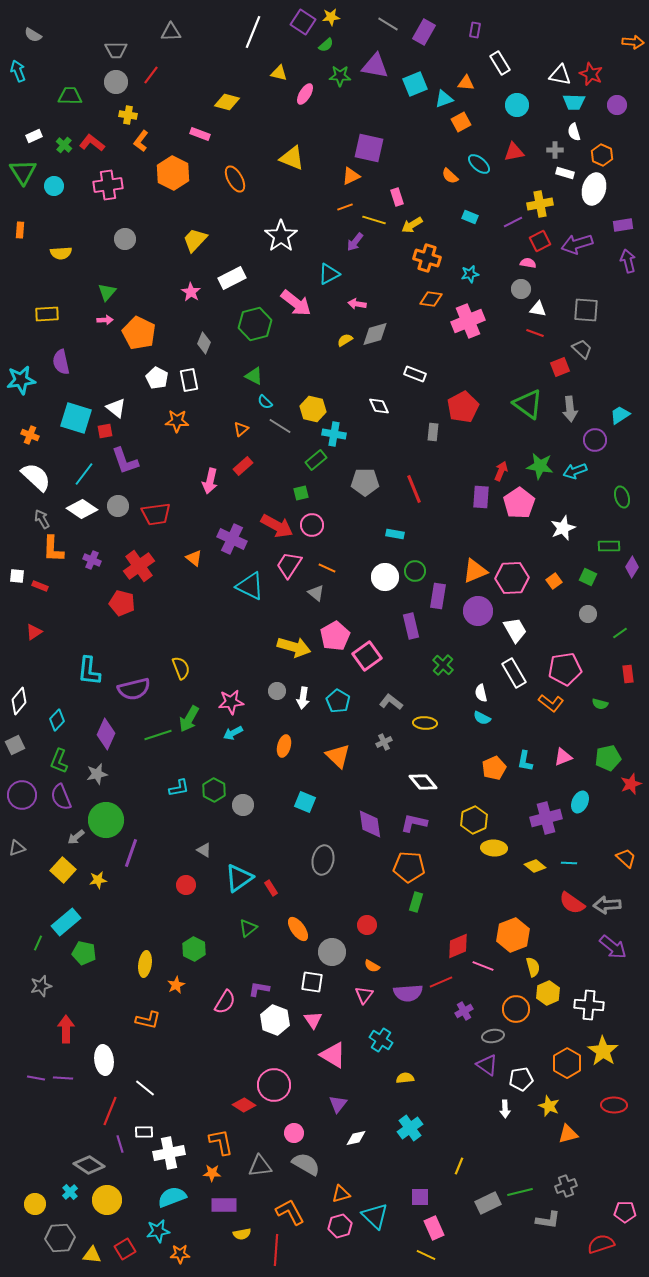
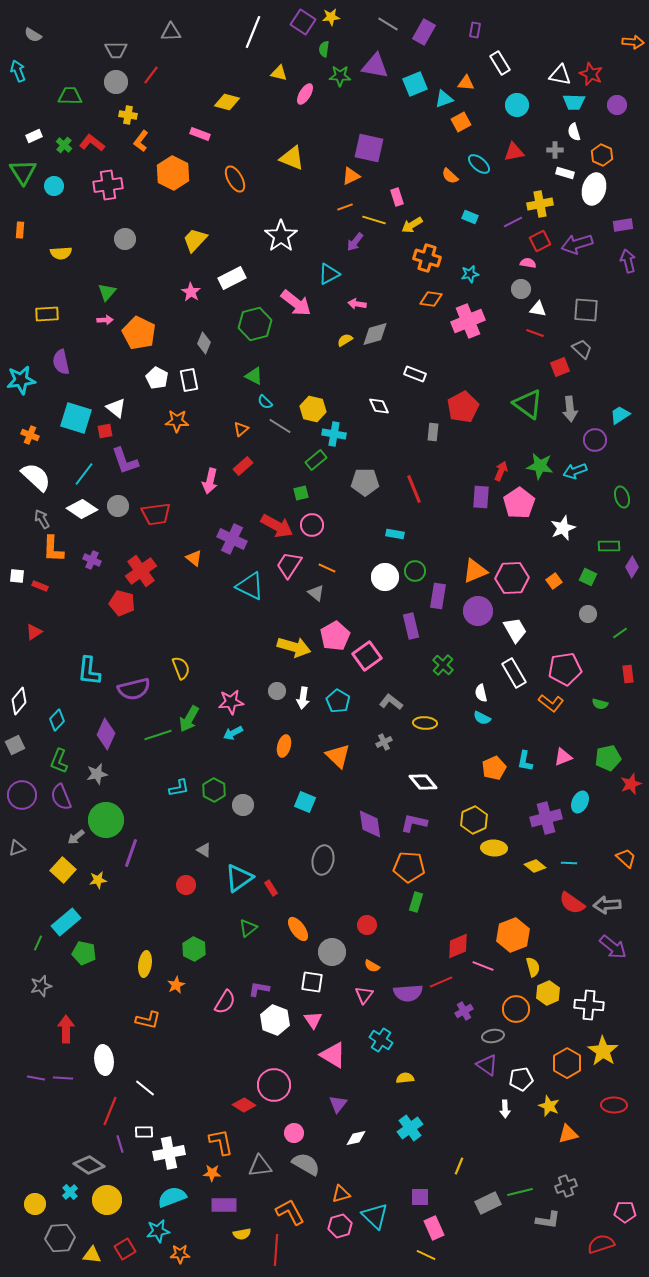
green semicircle at (326, 45): moved 2 px left, 4 px down; rotated 140 degrees clockwise
red cross at (139, 566): moved 2 px right, 5 px down
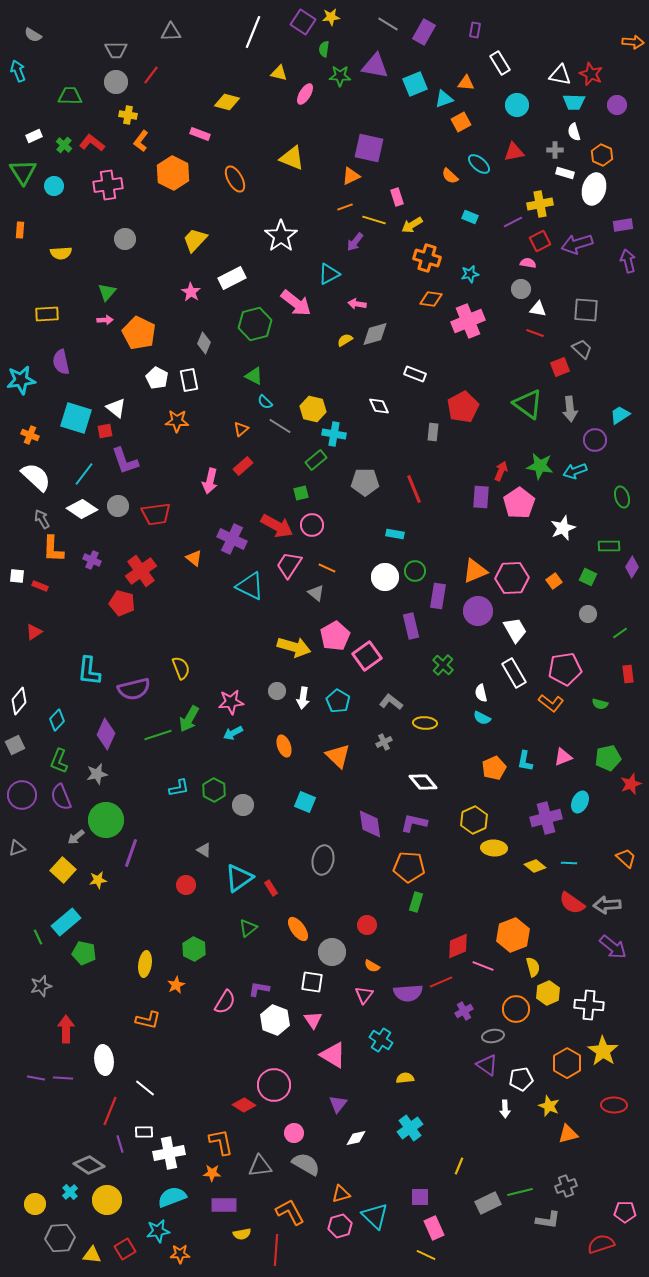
orange ellipse at (284, 746): rotated 35 degrees counterclockwise
green line at (38, 943): moved 6 px up; rotated 49 degrees counterclockwise
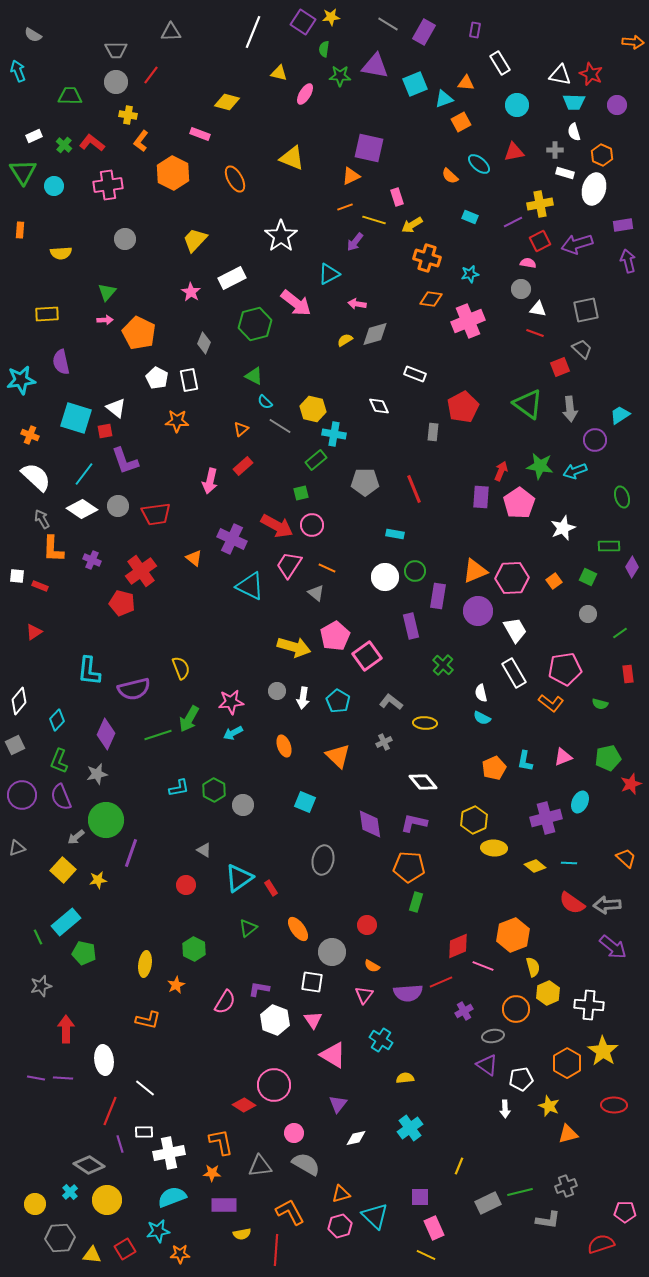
gray square at (586, 310): rotated 16 degrees counterclockwise
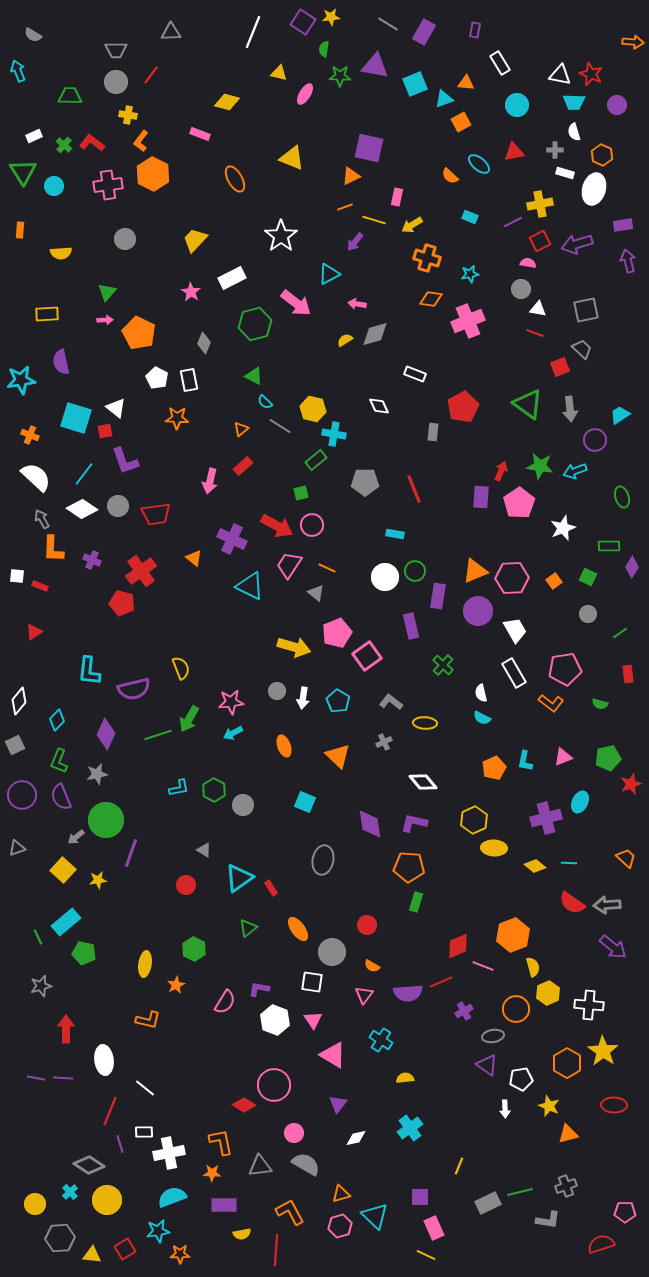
orange hexagon at (173, 173): moved 20 px left, 1 px down
pink rectangle at (397, 197): rotated 30 degrees clockwise
orange star at (177, 421): moved 3 px up
pink pentagon at (335, 636): moved 2 px right, 3 px up; rotated 8 degrees clockwise
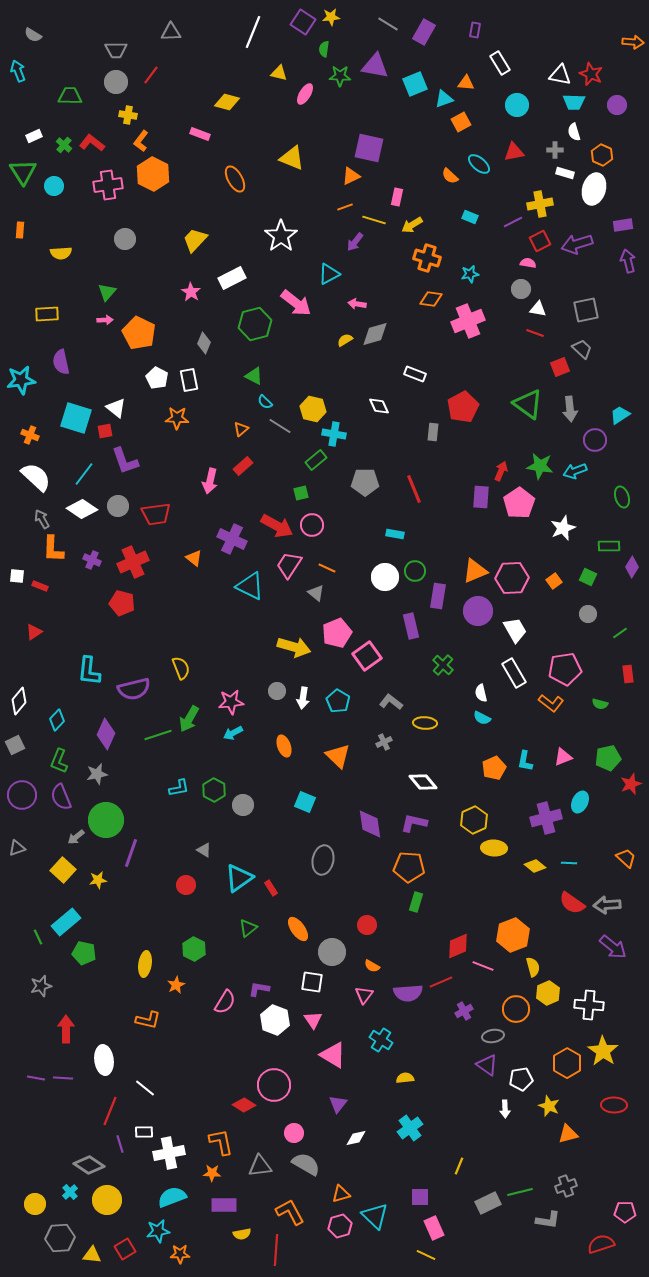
red cross at (141, 571): moved 8 px left, 9 px up; rotated 12 degrees clockwise
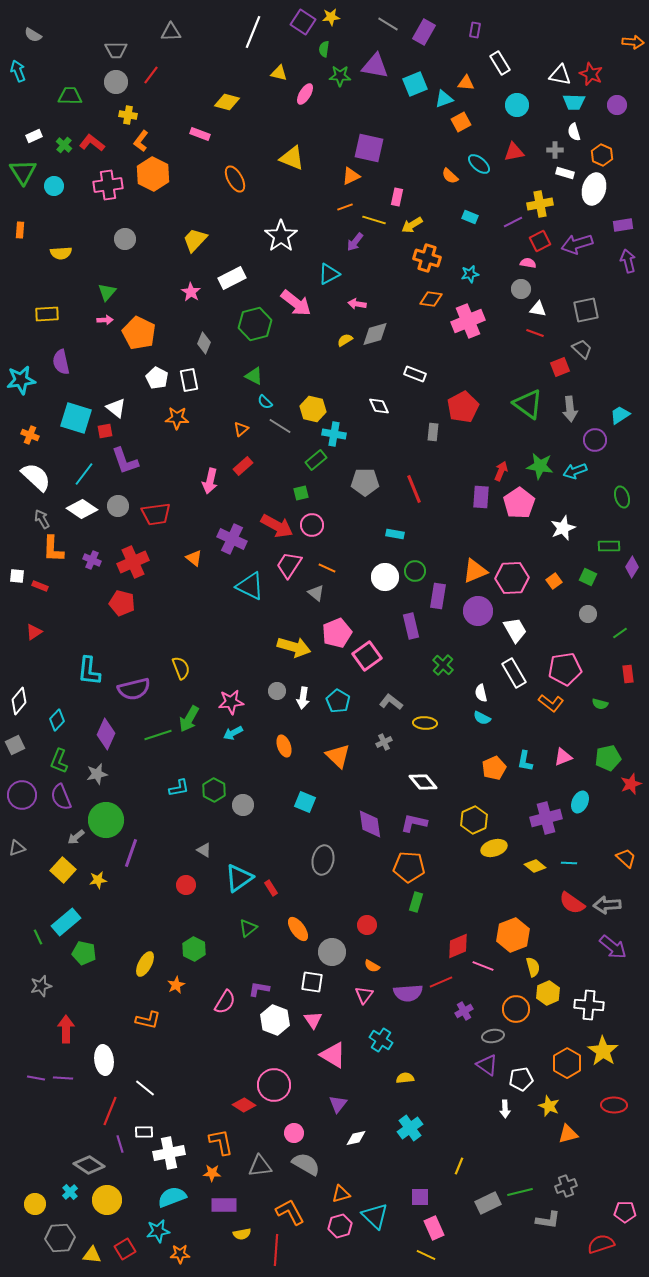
yellow ellipse at (494, 848): rotated 20 degrees counterclockwise
yellow ellipse at (145, 964): rotated 20 degrees clockwise
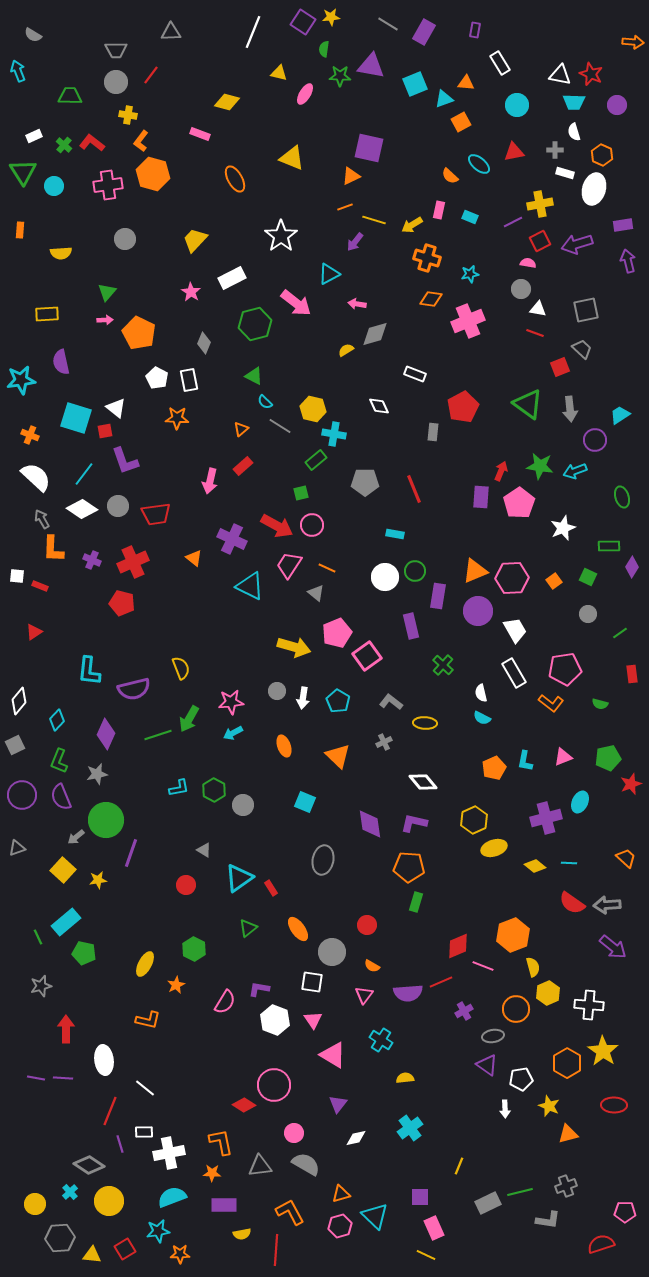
purple triangle at (375, 66): moved 4 px left
orange hexagon at (153, 174): rotated 12 degrees counterclockwise
pink rectangle at (397, 197): moved 42 px right, 13 px down
yellow semicircle at (345, 340): moved 1 px right, 10 px down
red rectangle at (628, 674): moved 4 px right
yellow circle at (107, 1200): moved 2 px right, 1 px down
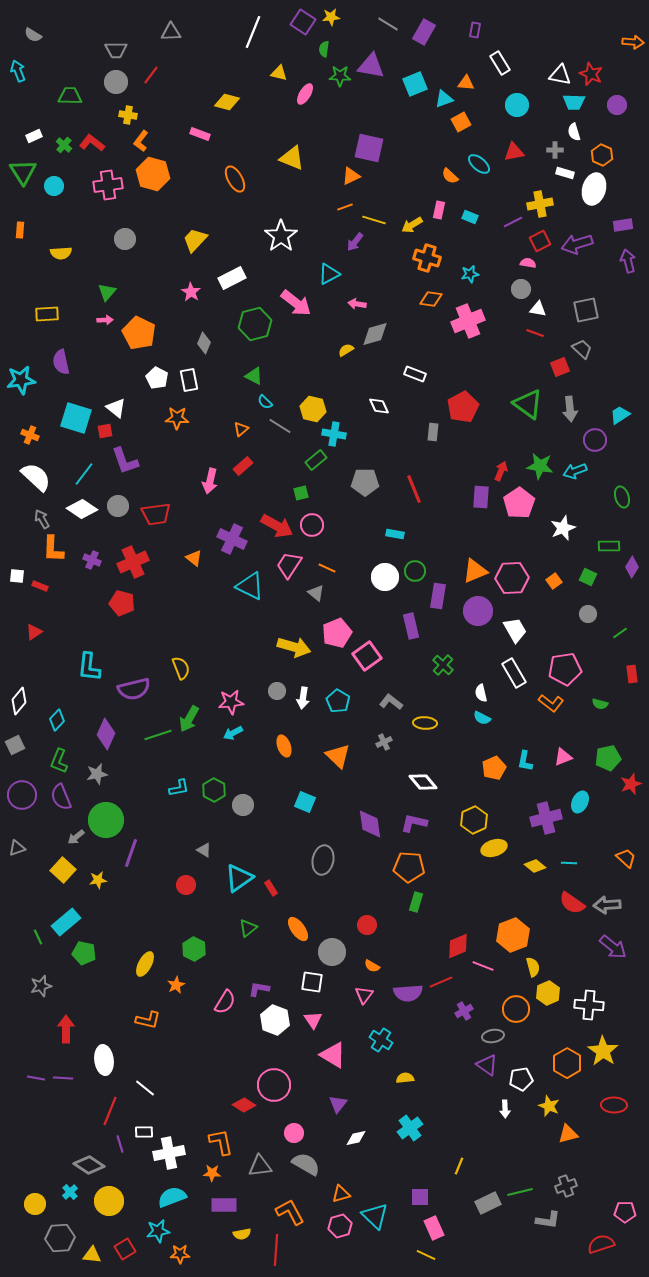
cyan L-shape at (89, 671): moved 4 px up
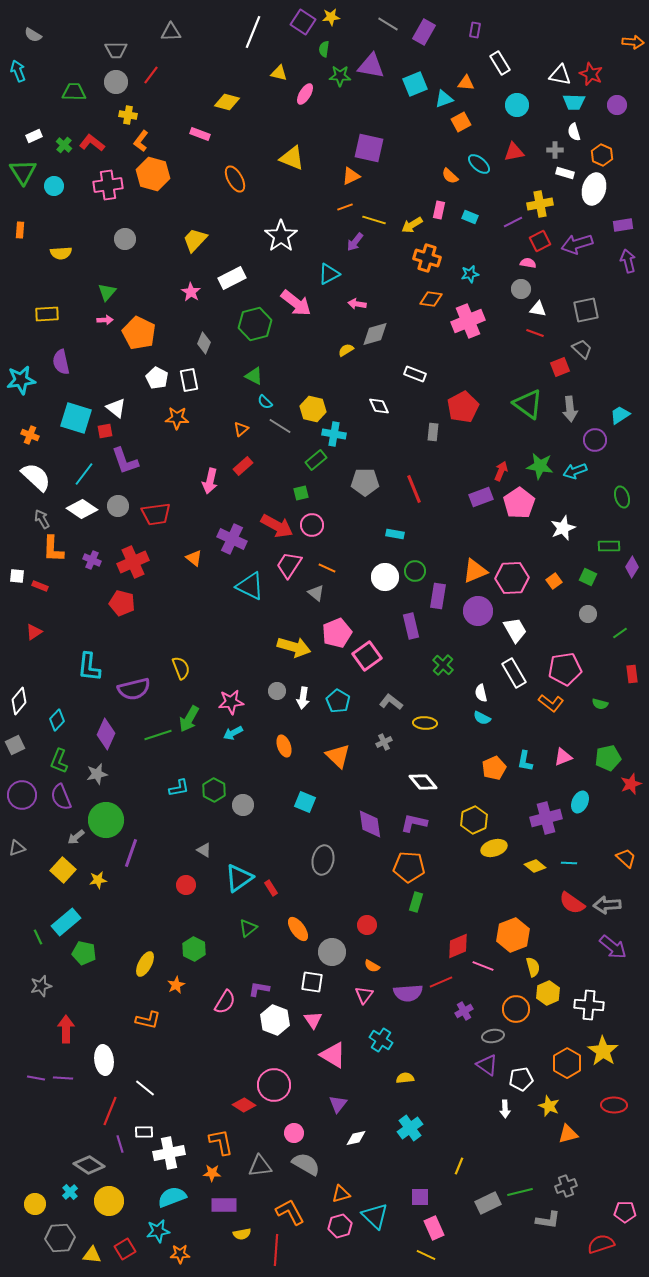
green trapezoid at (70, 96): moved 4 px right, 4 px up
purple rectangle at (481, 497): rotated 65 degrees clockwise
